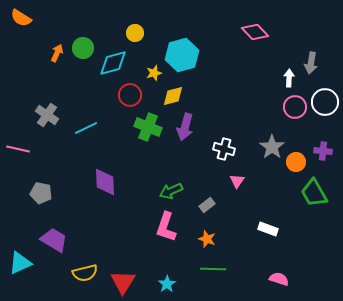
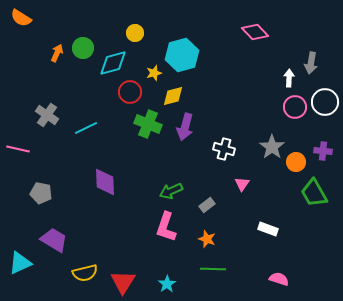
red circle: moved 3 px up
green cross: moved 3 px up
pink triangle: moved 5 px right, 3 px down
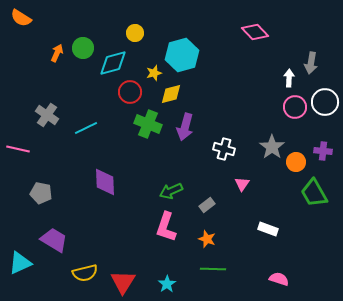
yellow diamond: moved 2 px left, 2 px up
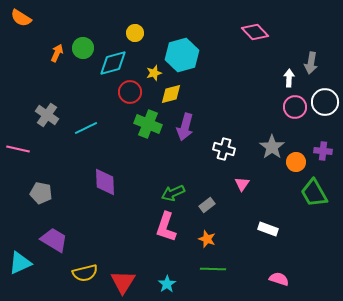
green arrow: moved 2 px right, 2 px down
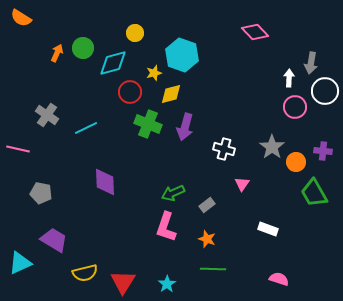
cyan hexagon: rotated 24 degrees counterclockwise
white circle: moved 11 px up
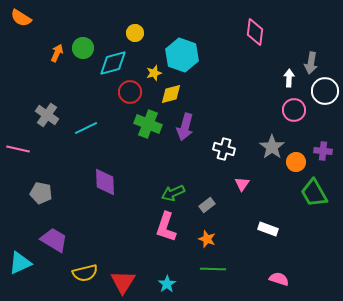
pink diamond: rotated 52 degrees clockwise
pink circle: moved 1 px left, 3 px down
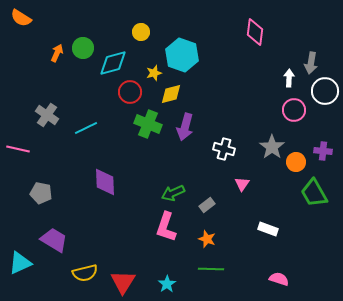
yellow circle: moved 6 px right, 1 px up
green line: moved 2 px left
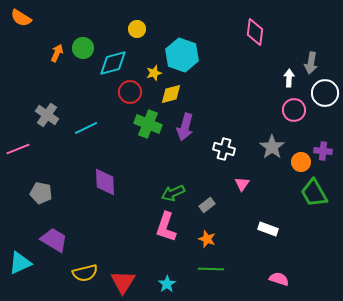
yellow circle: moved 4 px left, 3 px up
white circle: moved 2 px down
pink line: rotated 35 degrees counterclockwise
orange circle: moved 5 px right
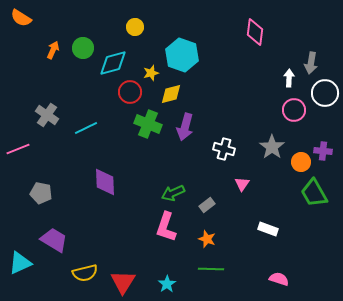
yellow circle: moved 2 px left, 2 px up
orange arrow: moved 4 px left, 3 px up
yellow star: moved 3 px left
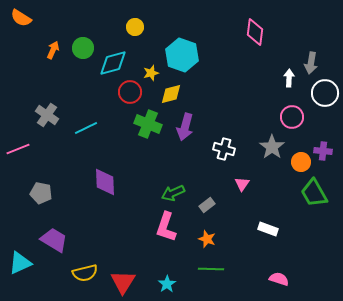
pink circle: moved 2 px left, 7 px down
